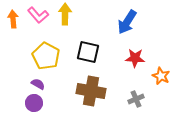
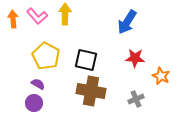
pink L-shape: moved 1 px left, 1 px down
black square: moved 2 px left, 8 px down
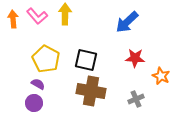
blue arrow: rotated 15 degrees clockwise
yellow pentagon: moved 3 px down
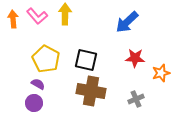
orange star: moved 3 px up; rotated 30 degrees clockwise
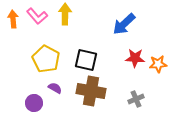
blue arrow: moved 3 px left, 2 px down
orange star: moved 3 px left, 9 px up; rotated 12 degrees clockwise
purple semicircle: moved 17 px right, 4 px down
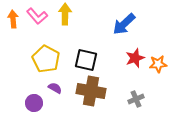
red star: rotated 24 degrees counterclockwise
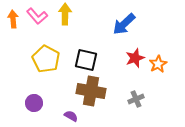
orange star: rotated 24 degrees counterclockwise
purple semicircle: moved 16 px right, 28 px down
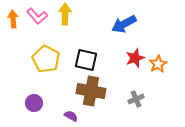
blue arrow: rotated 15 degrees clockwise
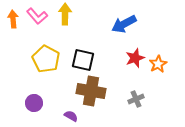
black square: moved 3 px left
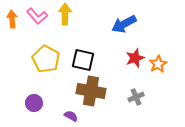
orange arrow: moved 1 px left
gray cross: moved 2 px up
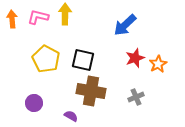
pink L-shape: moved 1 px right, 1 px down; rotated 145 degrees clockwise
blue arrow: moved 1 px right, 1 px down; rotated 15 degrees counterclockwise
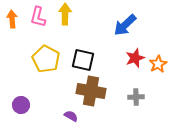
pink L-shape: rotated 90 degrees counterclockwise
gray cross: rotated 21 degrees clockwise
purple circle: moved 13 px left, 2 px down
